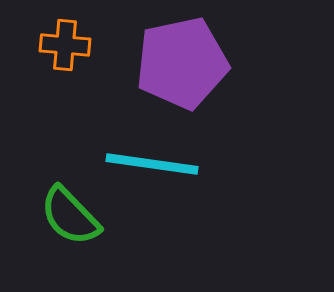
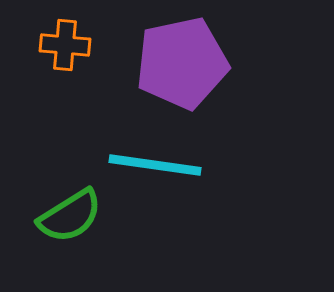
cyan line: moved 3 px right, 1 px down
green semicircle: rotated 78 degrees counterclockwise
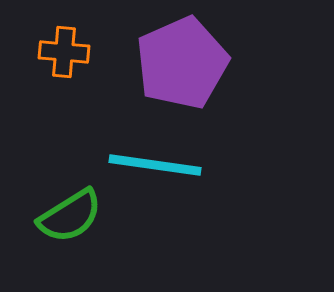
orange cross: moved 1 px left, 7 px down
purple pentagon: rotated 12 degrees counterclockwise
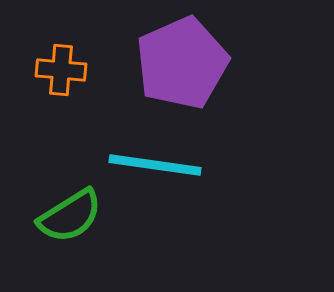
orange cross: moved 3 px left, 18 px down
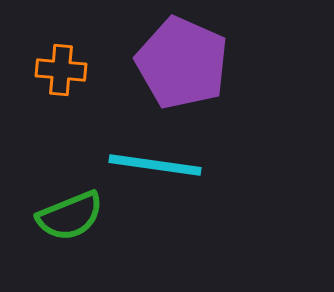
purple pentagon: rotated 24 degrees counterclockwise
green semicircle: rotated 10 degrees clockwise
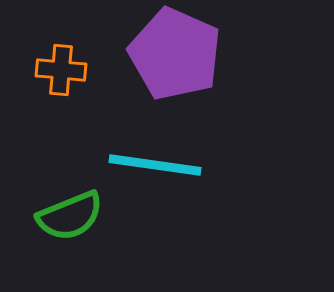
purple pentagon: moved 7 px left, 9 px up
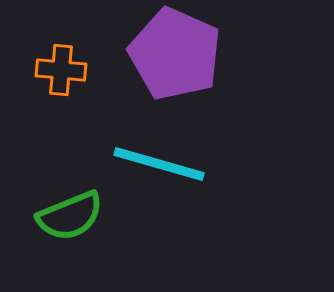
cyan line: moved 4 px right, 1 px up; rotated 8 degrees clockwise
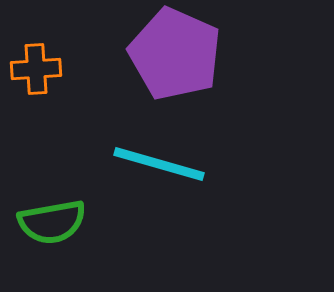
orange cross: moved 25 px left, 1 px up; rotated 9 degrees counterclockwise
green semicircle: moved 18 px left, 6 px down; rotated 12 degrees clockwise
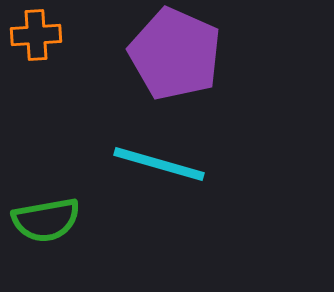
orange cross: moved 34 px up
green semicircle: moved 6 px left, 2 px up
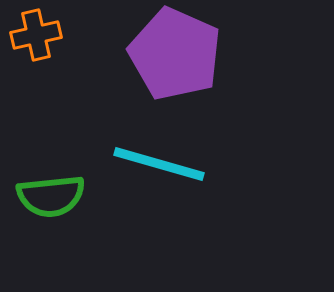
orange cross: rotated 9 degrees counterclockwise
green semicircle: moved 5 px right, 24 px up; rotated 4 degrees clockwise
